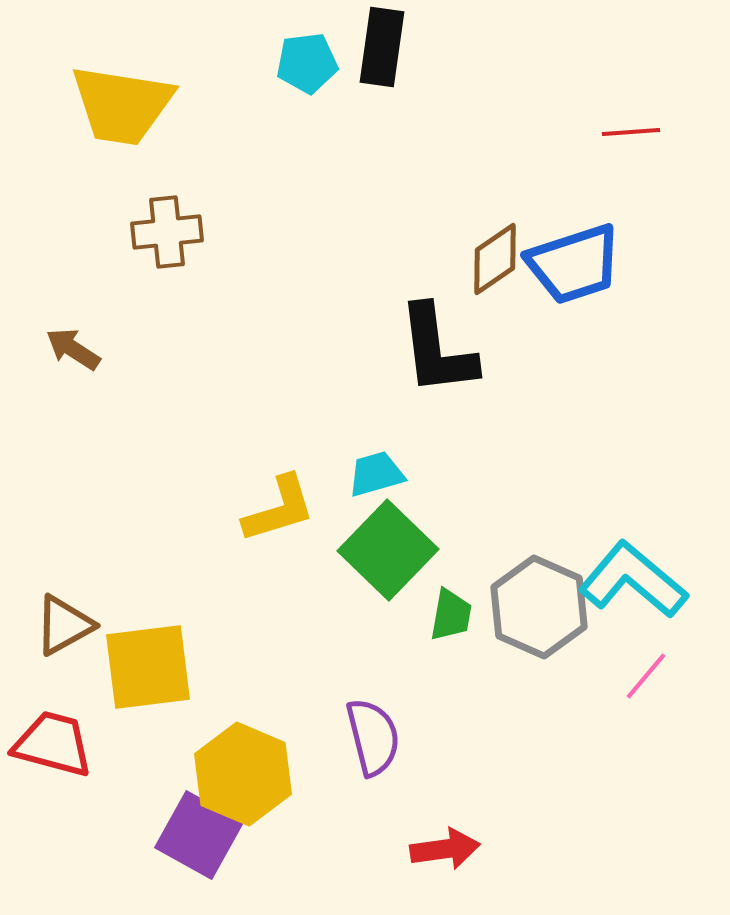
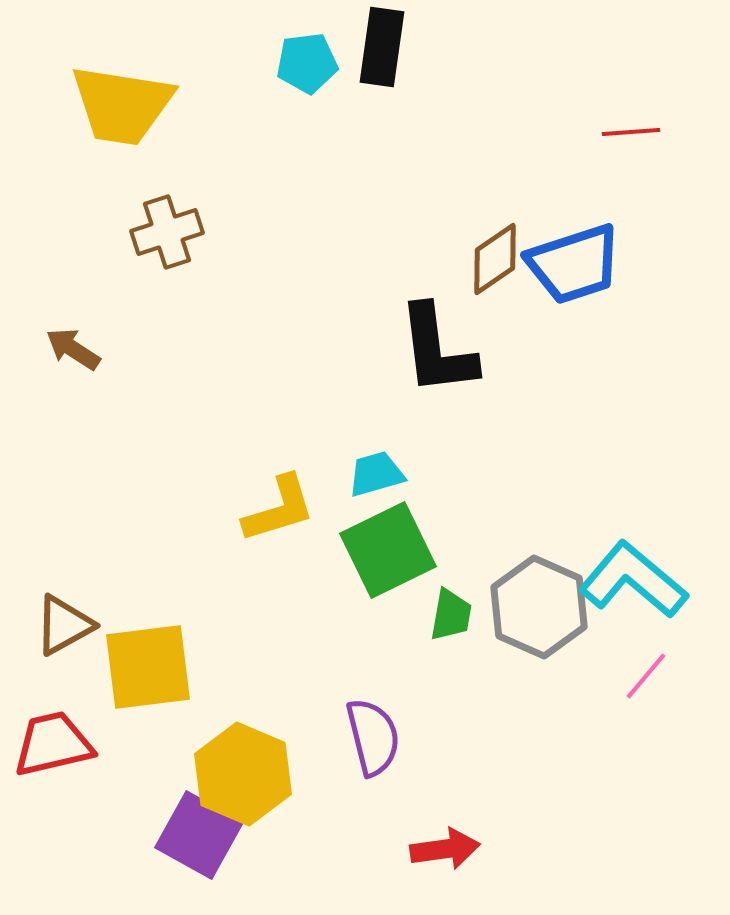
brown cross: rotated 12 degrees counterclockwise
green square: rotated 20 degrees clockwise
red trapezoid: rotated 28 degrees counterclockwise
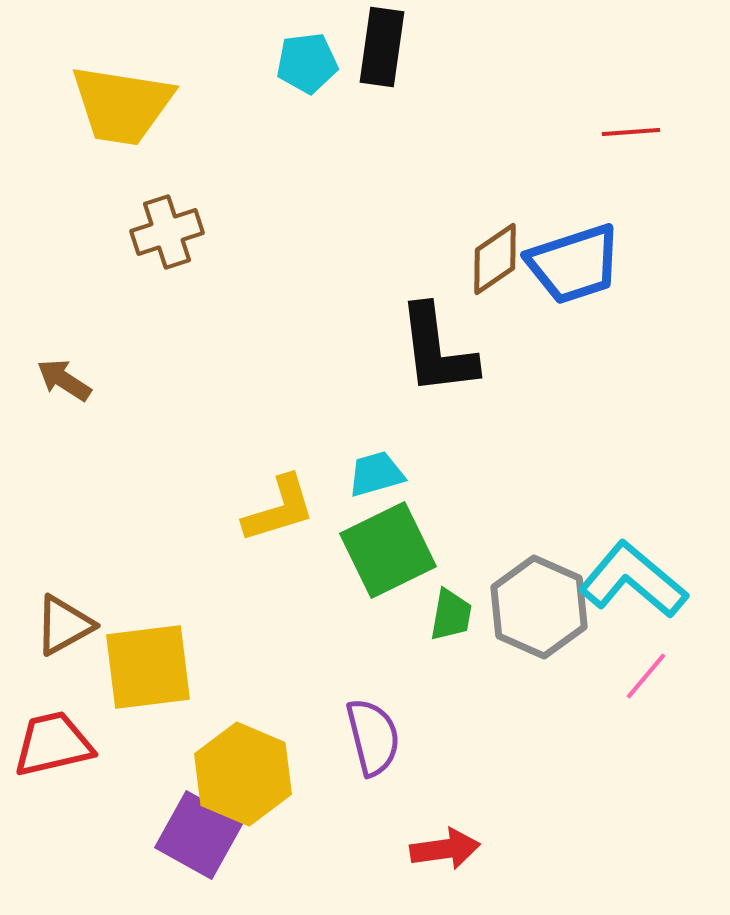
brown arrow: moved 9 px left, 31 px down
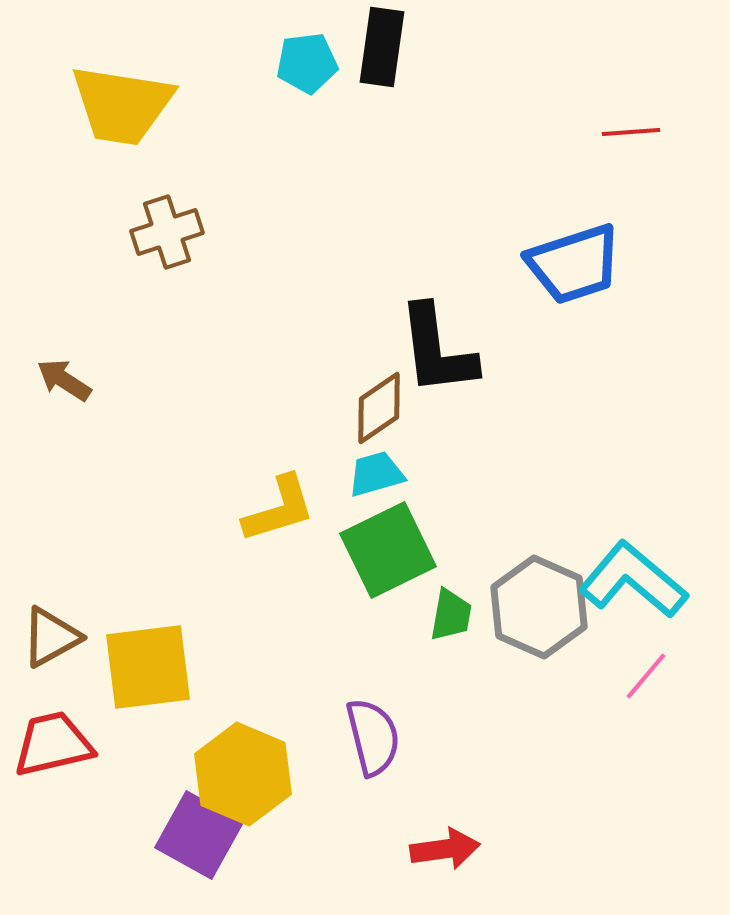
brown diamond: moved 116 px left, 149 px down
brown triangle: moved 13 px left, 12 px down
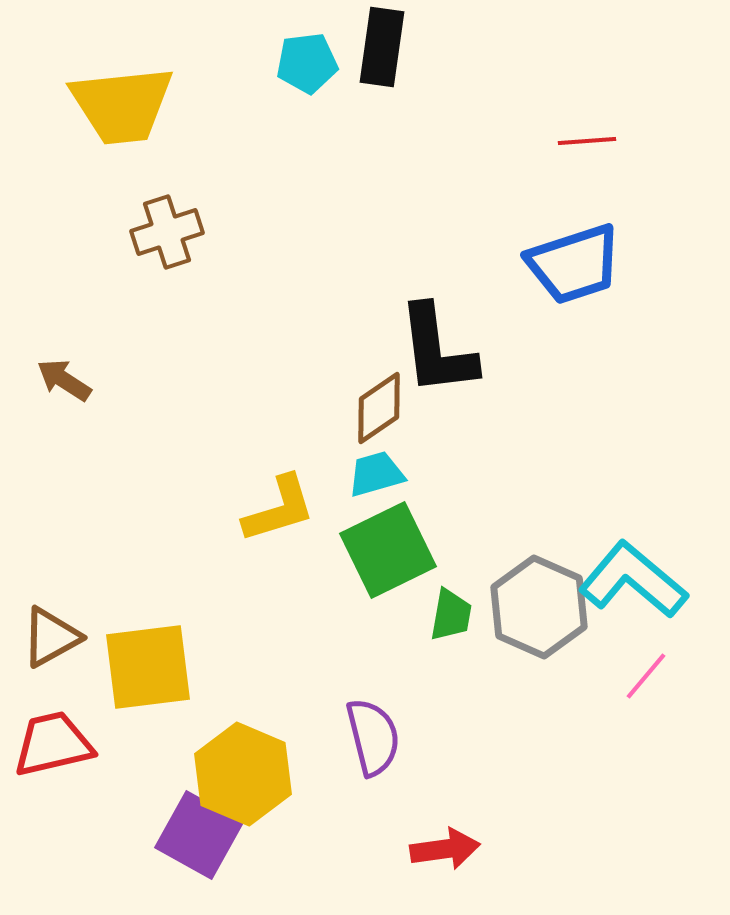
yellow trapezoid: rotated 15 degrees counterclockwise
red line: moved 44 px left, 9 px down
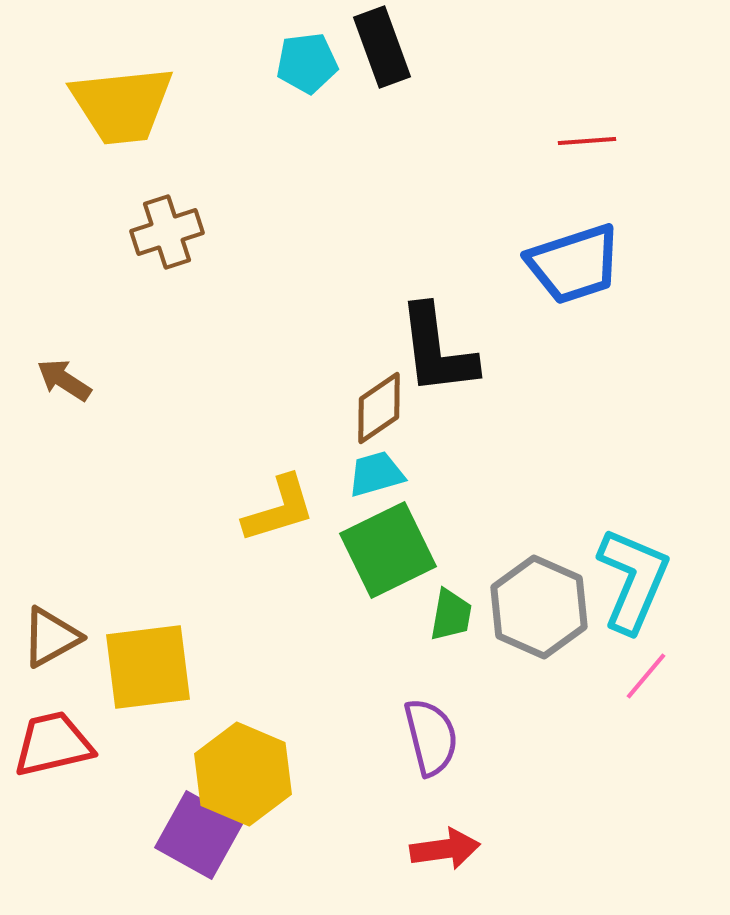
black rectangle: rotated 28 degrees counterclockwise
cyan L-shape: rotated 73 degrees clockwise
purple semicircle: moved 58 px right
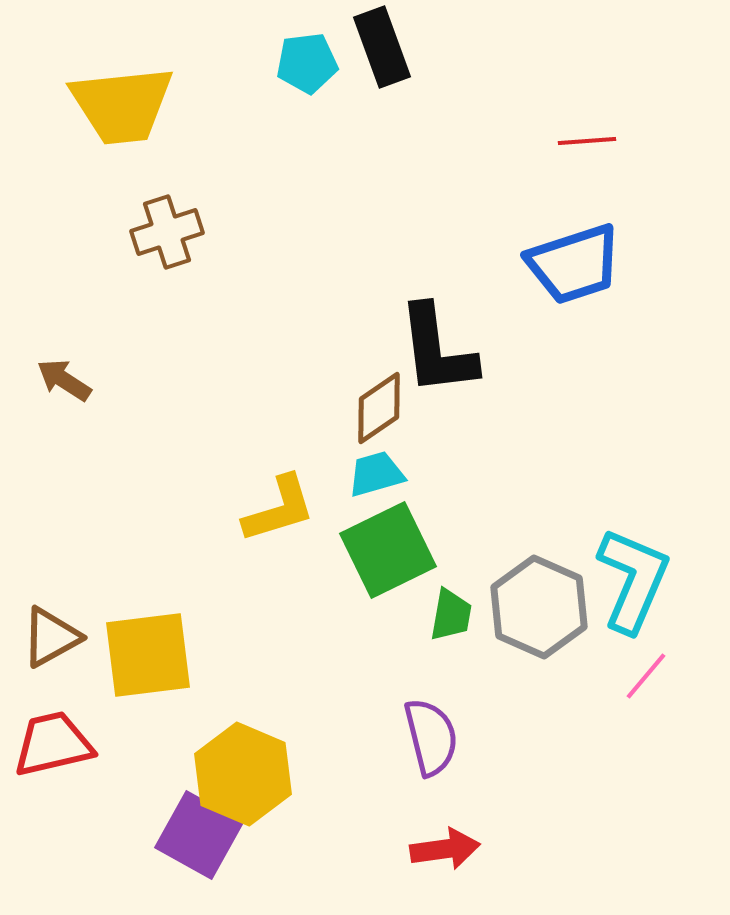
yellow square: moved 12 px up
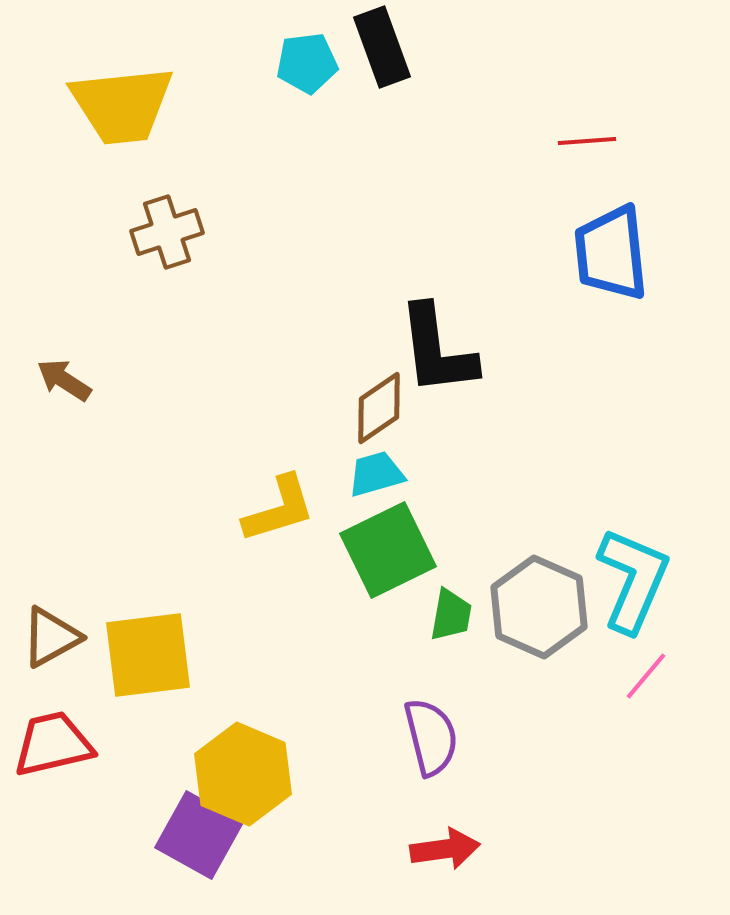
blue trapezoid: moved 37 px right, 11 px up; rotated 102 degrees clockwise
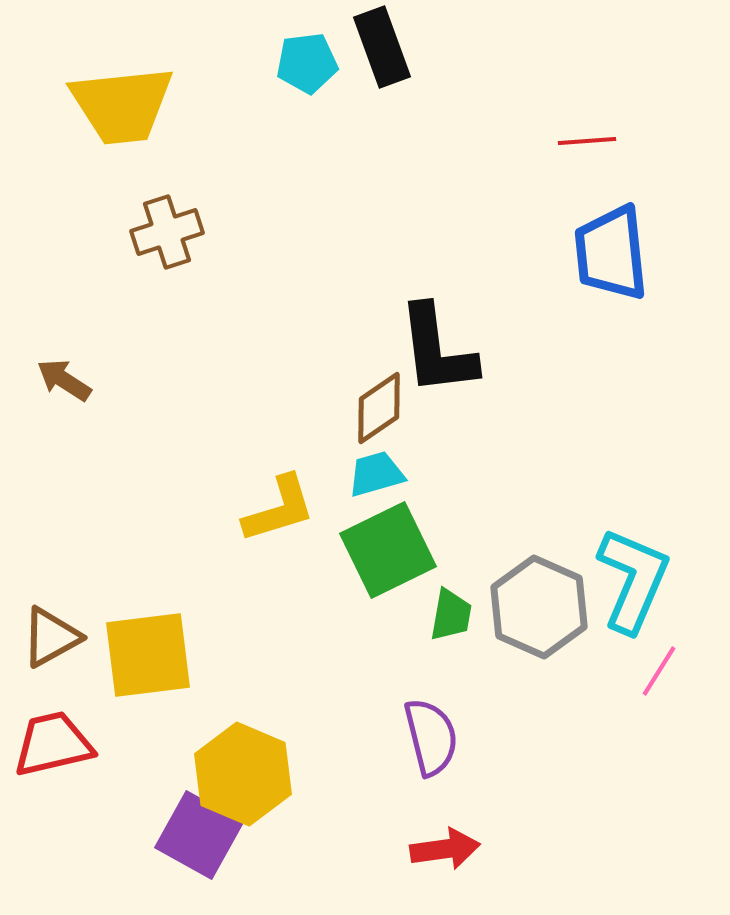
pink line: moved 13 px right, 5 px up; rotated 8 degrees counterclockwise
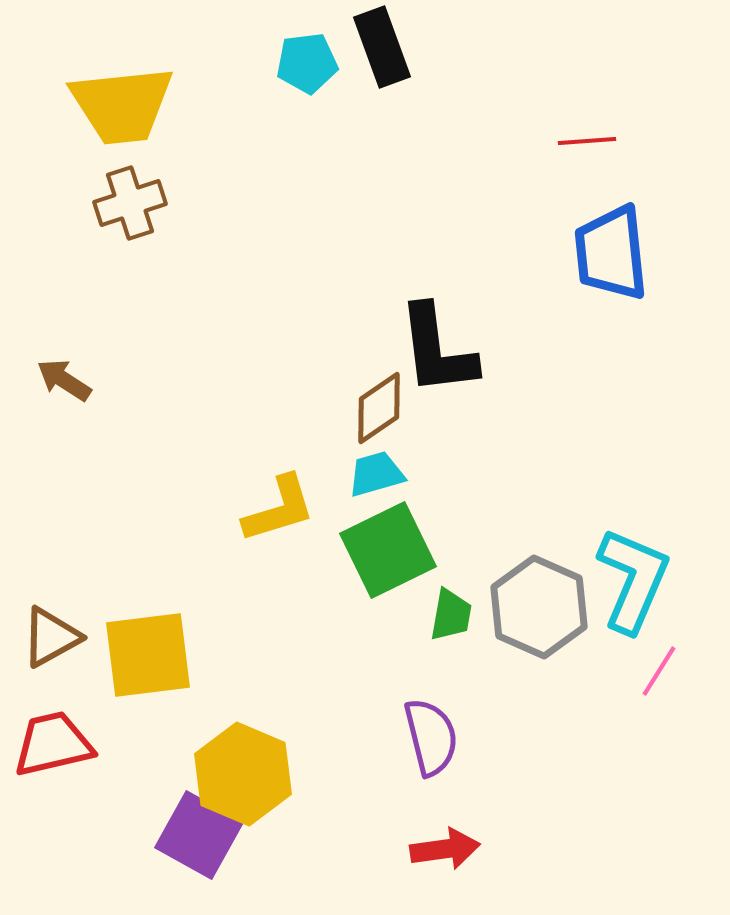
brown cross: moved 37 px left, 29 px up
